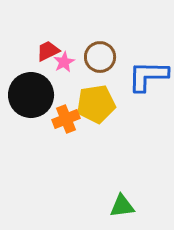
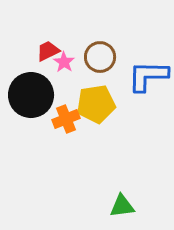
pink star: rotated 10 degrees counterclockwise
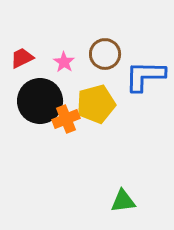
red trapezoid: moved 26 px left, 7 px down
brown circle: moved 5 px right, 3 px up
blue L-shape: moved 3 px left
black circle: moved 9 px right, 6 px down
yellow pentagon: rotated 6 degrees counterclockwise
green triangle: moved 1 px right, 5 px up
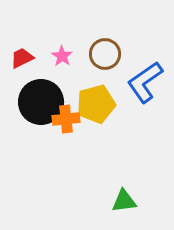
pink star: moved 2 px left, 6 px up
blue L-shape: moved 6 px down; rotated 36 degrees counterclockwise
black circle: moved 1 px right, 1 px down
orange cross: rotated 16 degrees clockwise
green triangle: moved 1 px right
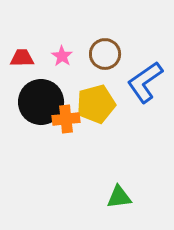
red trapezoid: rotated 25 degrees clockwise
green triangle: moved 5 px left, 4 px up
